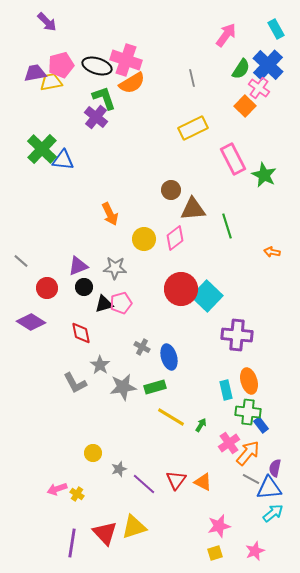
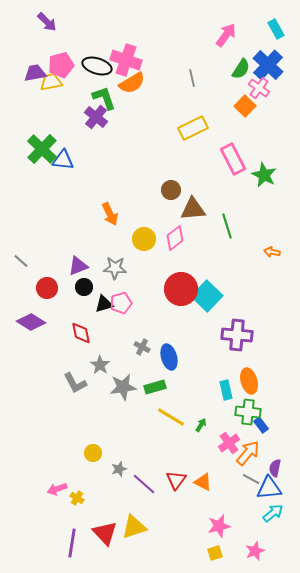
yellow cross at (77, 494): moved 4 px down
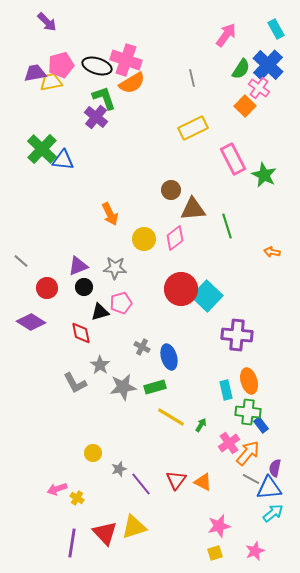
black triangle at (104, 304): moved 4 px left, 8 px down
purple line at (144, 484): moved 3 px left; rotated 10 degrees clockwise
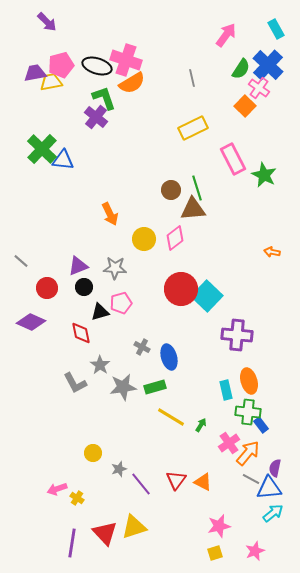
green line at (227, 226): moved 30 px left, 38 px up
purple diamond at (31, 322): rotated 8 degrees counterclockwise
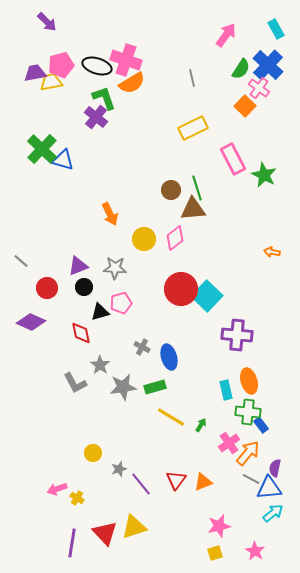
blue triangle at (63, 160): rotated 10 degrees clockwise
orange triangle at (203, 482): rotated 48 degrees counterclockwise
pink star at (255, 551): rotated 18 degrees counterclockwise
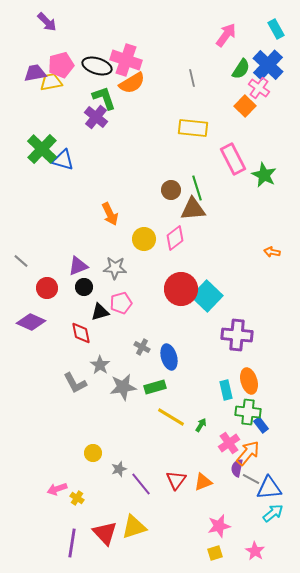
yellow rectangle at (193, 128): rotated 32 degrees clockwise
purple semicircle at (275, 468): moved 38 px left
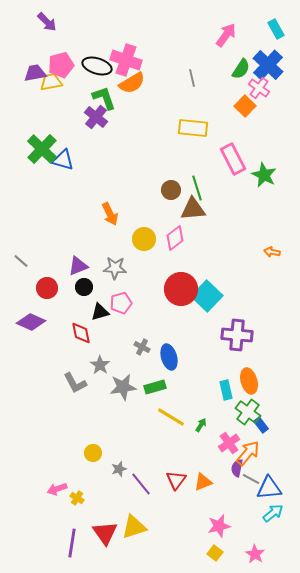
green cross at (248, 412): rotated 30 degrees clockwise
red triangle at (105, 533): rotated 8 degrees clockwise
pink star at (255, 551): moved 3 px down
yellow square at (215, 553): rotated 35 degrees counterclockwise
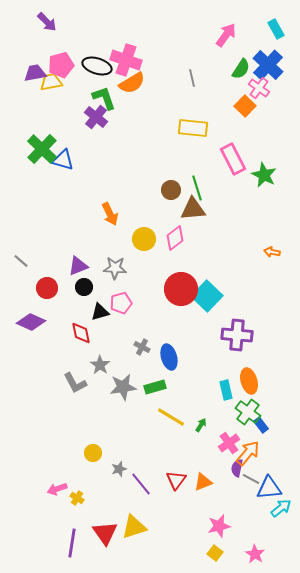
cyan arrow at (273, 513): moved 8 px right, 5 px up
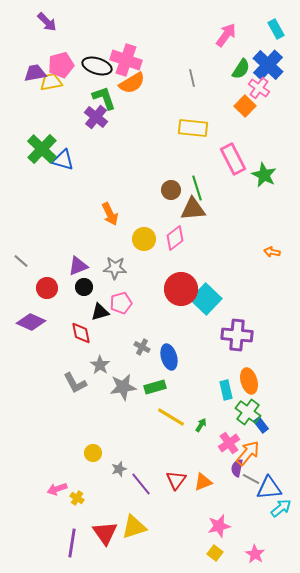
cyan square at (207, 296): moved 1 px left, 3 px down
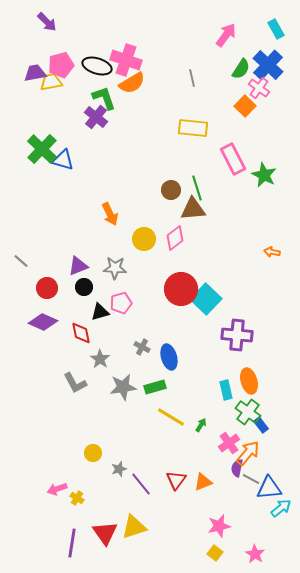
purple diamond at (31, 322): moved 12 px right
gray star at (100, 365): moved 6 px up
